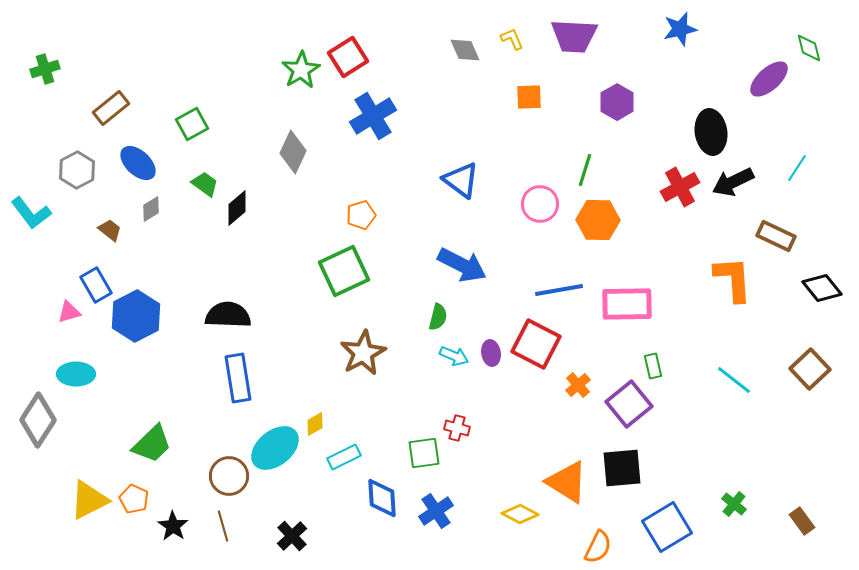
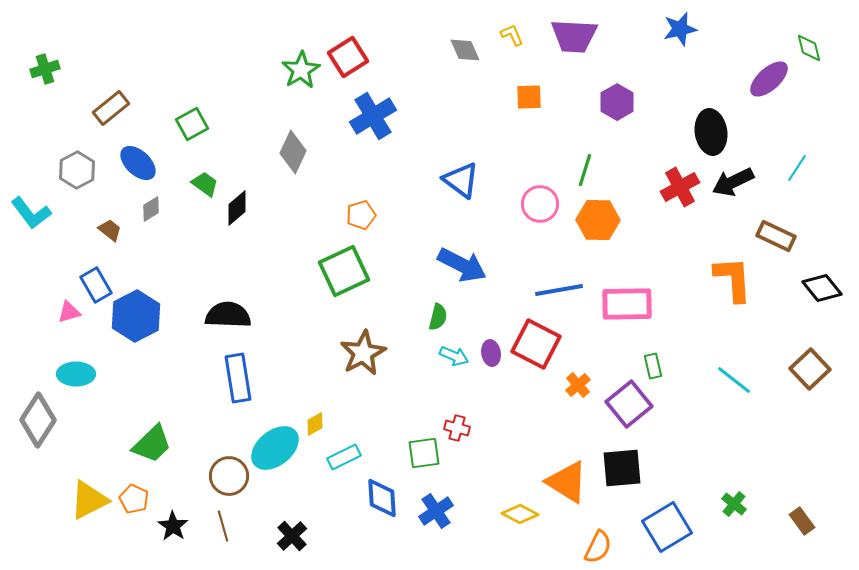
yellow L-shape at (512, 39): moved 4 px up
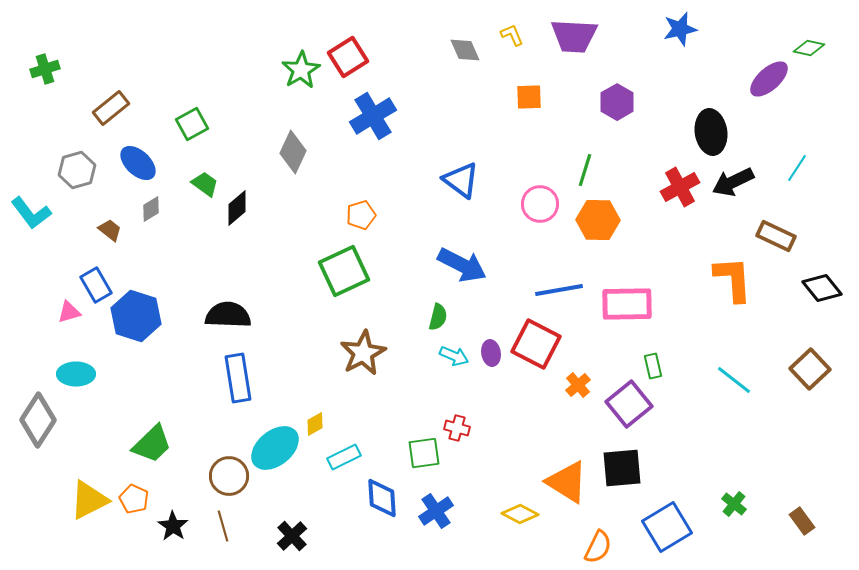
green diamond at (809, 48): rotated 64 degrees counterclockwise
gray hexagon at (77, 170): rotated 12 degrees clockwise
blue hexagon at (136, 316): rotated 15 degrees counterclockwise
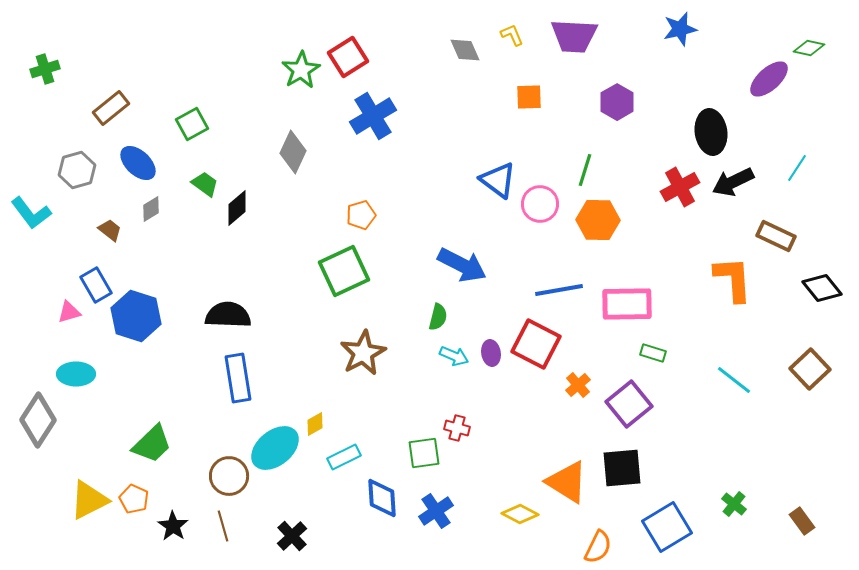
blue triangle at (461, 180): moved 37 px right
green rectangle at (653, 366): moved 13 px up; rotated 60 degrees counterclockwise
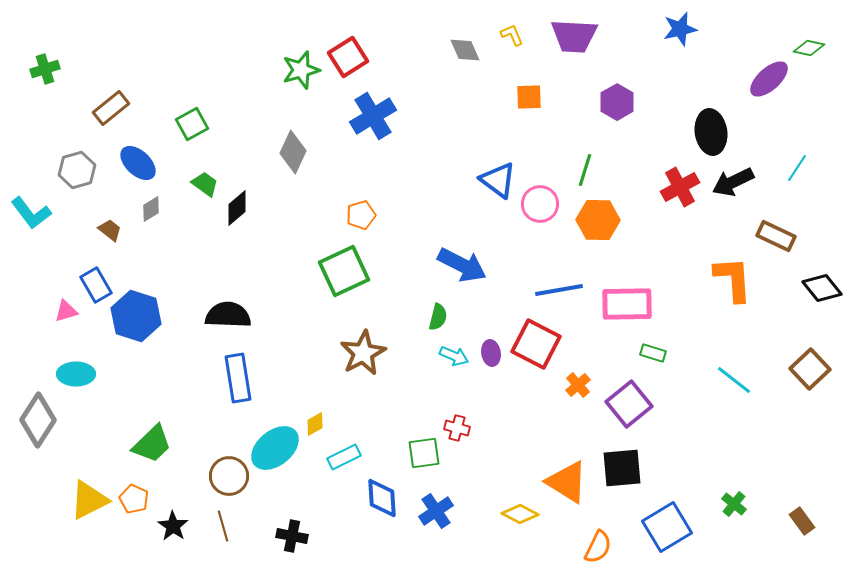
green star at (301, 70): rotated 15 degrees clockwise
pink triangle at (69, 312): moved 3 px left, 1 px up
black cross at (292, 536): rotated 36 degrees counterclockwise
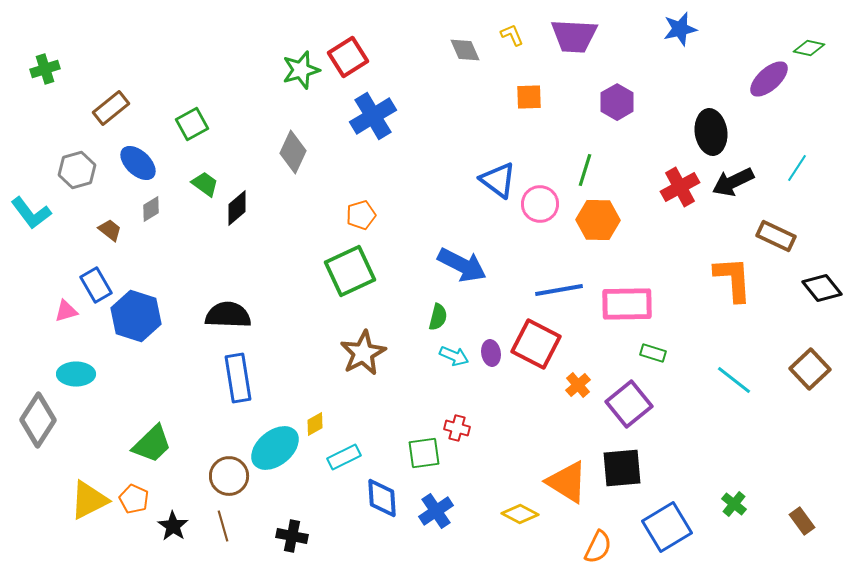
green square at (344, 271): moved 6 px right
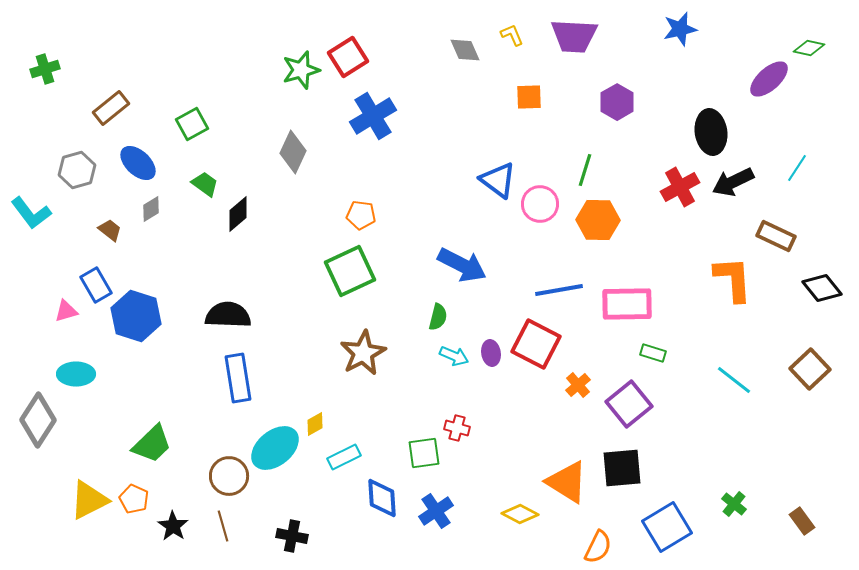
black diamond at (237, 208): moved 1 px right, 6 px down
orange pentagon at (361, 215): rotated 24 degrees clockwise
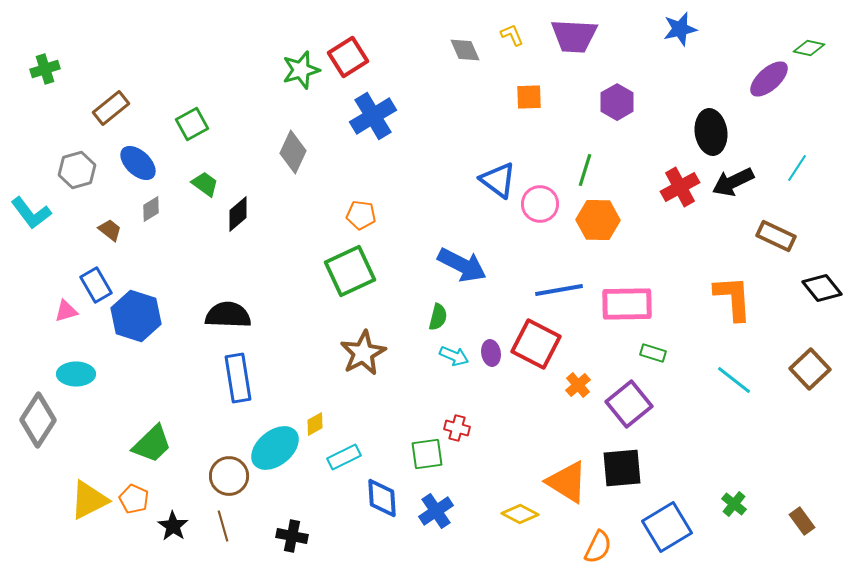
orange L-shape at (733, 279): moved 19 px down
green square at (424, 453): moved 3 px right, 1 px down
